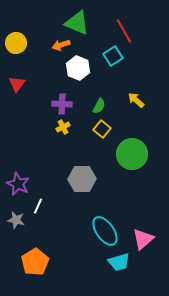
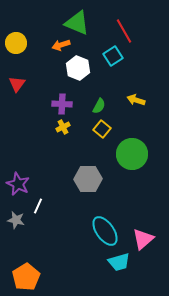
yellow arrow: rotated 24 degrees counterclockwise
gray hexagon: moved 6 px right
orange pentagon: moved 9 px left, 15 px down
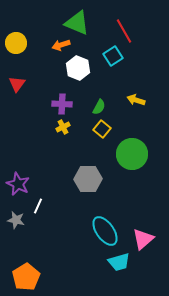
green semicircle: moved 1 px down
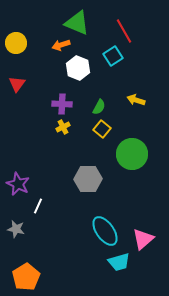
gray star: moved 9 px down
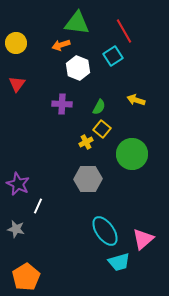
green triangle: rotated 16 degrees counterclockwise
yellow cross: moved 23 px right, 15 px down
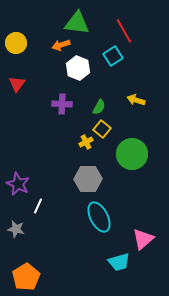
cyan ellipse: moved 6 px left, 14 px up; rotated 8 degrees clockwise
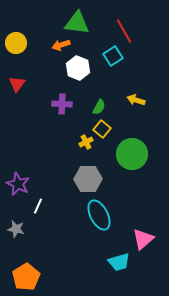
cyan ellipse: moved 2 px up
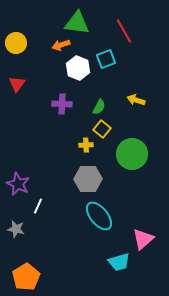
cyan square: moved 7 px left, 3 px down; rotated 12 degrees clockwise
yellow cross: moved 3 px down; rotated 24 degrees clockwise
cyan ellipse: moved 1 px down; rotated 12 degrees counterclockwise
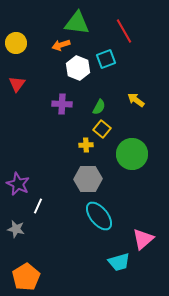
yellow arrow: rotated 18 degrees clockwise
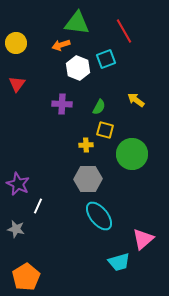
yellow square: moved 3 px right, 1 px down; rotated 24 degrees counterclockwise
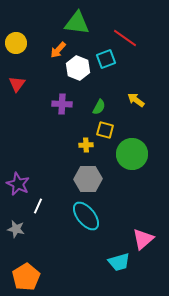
red line: moved 1 px right, 7 px down; rotated 25 degrees counterclockwise
orange arrow: moved 3 px left, 5 px down; rotated 30 degrees counterclockwise
cyan ellipse: moved 13 px left
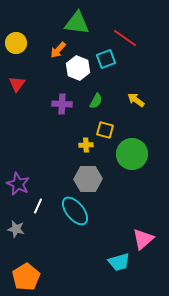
green semicircle: moved 3 px left, 6 px up
cyan ellipse: moved 11 px left, 5 px up
